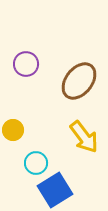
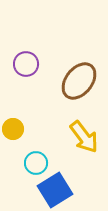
yellow circle: moved 1 px up
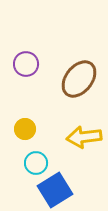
brown ellipse: moved 2 px up
yellow circle: moved 12 px right
yellow arrow: rotated 120 degrees clockwise
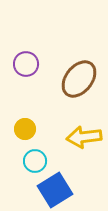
cyan circle: moved 1 px left, 2 px up
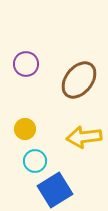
brown ellipse: moved 1 px down
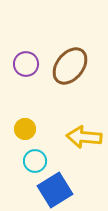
brown ellipse: moved 9 px left, 14 px up
yellow arrow: rotated 12 degrees clockwise
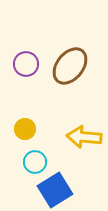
cyan circle: moved 1 px down
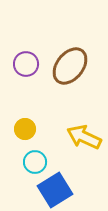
yellow arrow: rotated 20 degrees clockwise
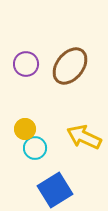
cyan circle: moved 14 px up
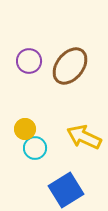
purple circle: moved 3 px right, 3 px up
blue square: moved 11 px right
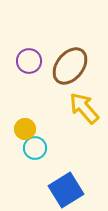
yellow arrow: moved 29 px up; rotated 24 degrees clockwise
